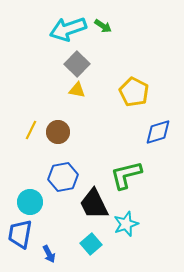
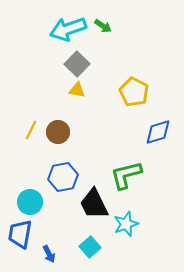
cyan square: moved 1 px left, 3 px down
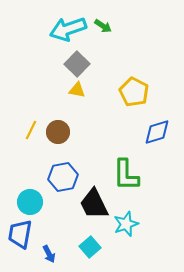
blue diamond: moved 1 px left
green L-shape: rotated 76 degrees counterclockwise
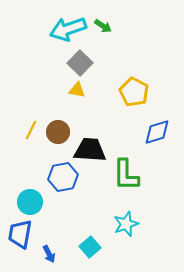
gray square: moved 3 px right, 1 px up
black trapezoid: moved 4 px left, 54 px up; rotated 120 degrees clockwise
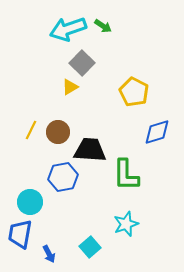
gray square: moved 2 px right
yellow triangle: moved 7 px left, 3 px up; rotated 42 degrees counterclockwise
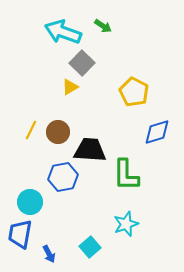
cyan arrow: moved 5 px left, 3 px down; rotated 39 degrees clockwise
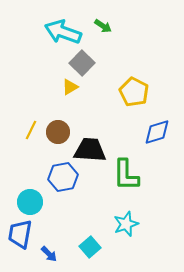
blue arrow: rotated 18 degrees counterclockwise
